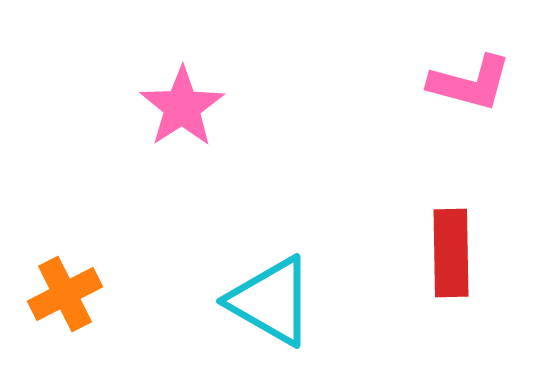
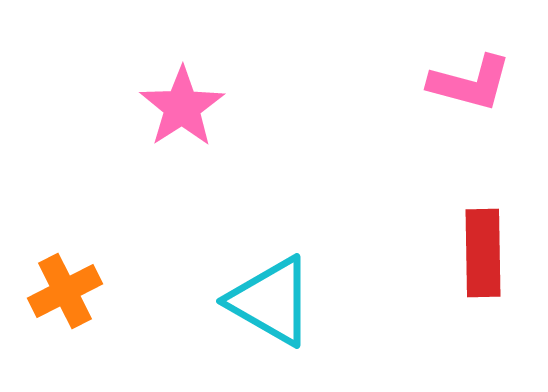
red rectangle: moved 32 px right
orange cross: moved 3 px up
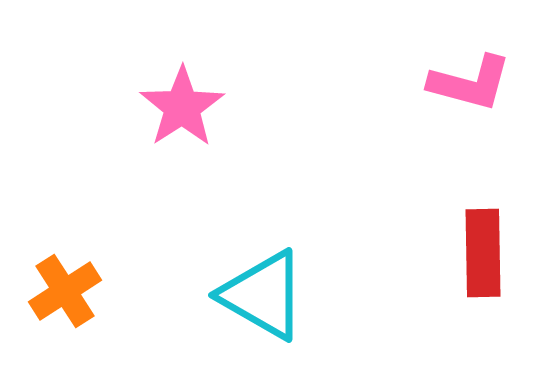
orange cross: rotated 6 degrees counterclockwise
cyan triangle: moved 8 px left, 6 px up
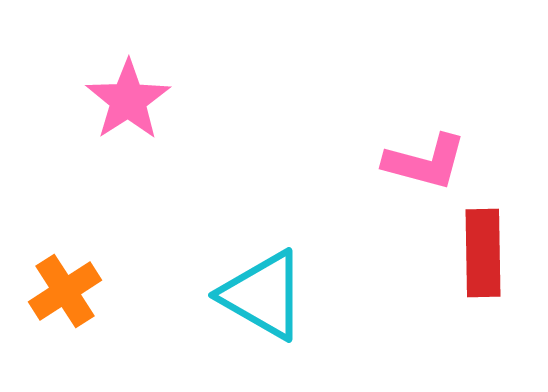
pink L-shape: moved 45 px left, 79 px down
pink star: moved 54 px left, 7 px up
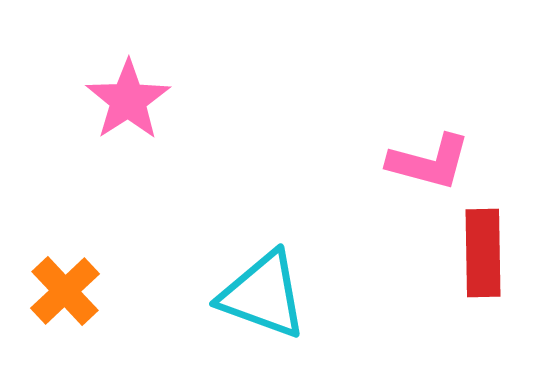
pink L-shape: moved 4 px right
orange cross: rotated 10 degrees counterclockwise
cyan triangle: rotated 10 degrees counterclockwise
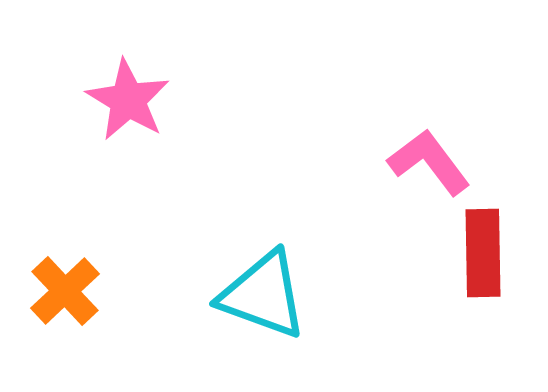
pink star: rotated 8 degrees counterclockwise
pink L-shape: rotated 142 degrees counterclockwise
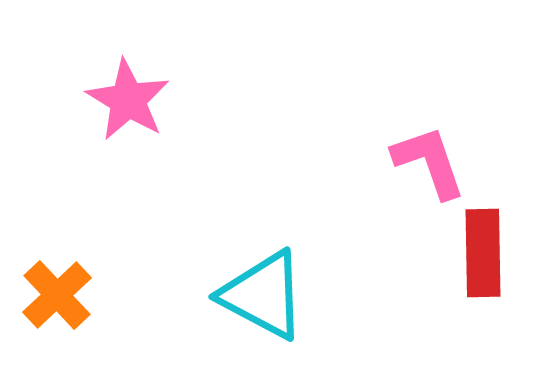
pink L-shape: rotated 18 degrees clockwise
orange cross: moved 8 px left, 4 px down
cyan triangle: rotated 8 degrees clockwise
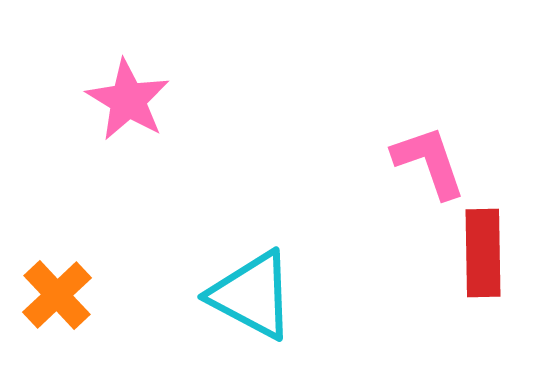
cyan triangle: moved 11 px left
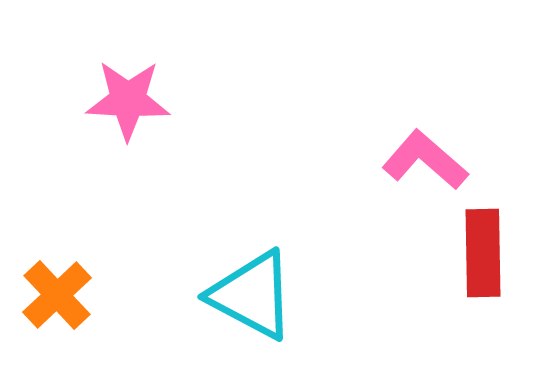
pink star: rotated 28 degrees counterclockwise
pink L-shape: moved 4 px left, 2 px up; rotated 30 degrees counterclockwise
